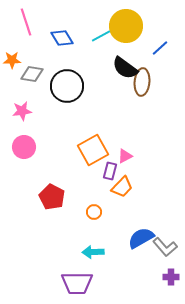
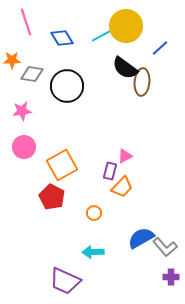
orange square: moved 31 px left, 15 px down
orange circle: moved 1 px down
purple trapezoid: moved 12 px left, 2 px up; rotated 24 degrees clockwise
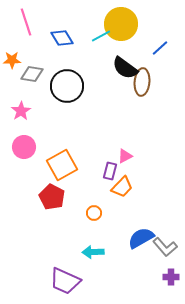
yellow circle: moved 5 px left, 2 px up
pink star: moved 1 px left; rotated 24 degrees counterclockwise
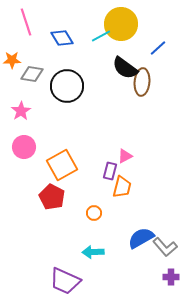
blue line: moved 2 px left
orange trapezoid: rotated 30 degrees counterclockwise
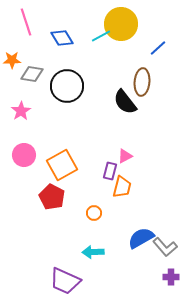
black semicircle: moved 34 px down; rotated 16 degrees clockwise
pink circle: moved 8 px down
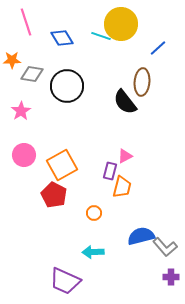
cyan line: rotated 48 degrees clockwise
red pentagon: moved 2 px right, 2 px up
blue semicircle: moved 2 px up; rotated 16 degrees clockwise
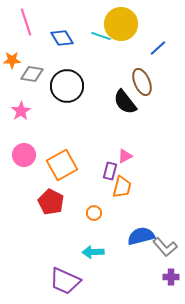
brown ellipse: rotated 28 degrees counterclockwise
red pentagon: moved 3 px left, 7 px down
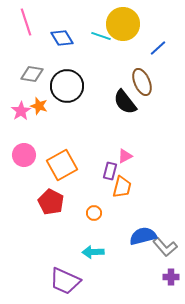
yellow circle: moved 2 px right
orange star: moved 27 px right, 46 px down; rotated 18 degrees clockwise
blue semicircle: moved 2 px right
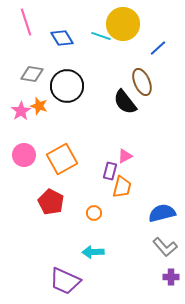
orange square: moved 6 px up
blue semicircle: moved 19 px right, 23 px up
